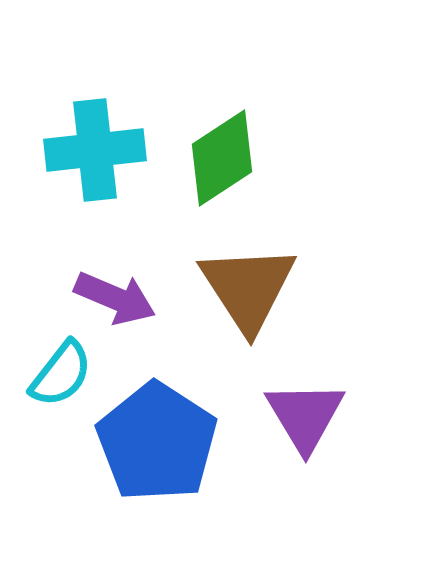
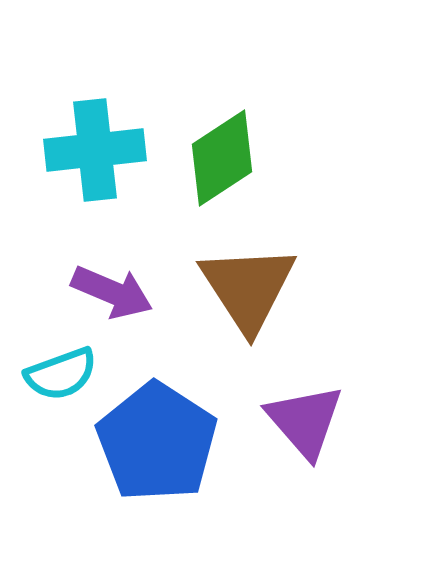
purple arrow: moved 3 px left, 6 px up
cyan semicircle: rotated 32 degrees clockwise
purple triangle: moved 5 px down; rotated 10 degrees counterclockwise
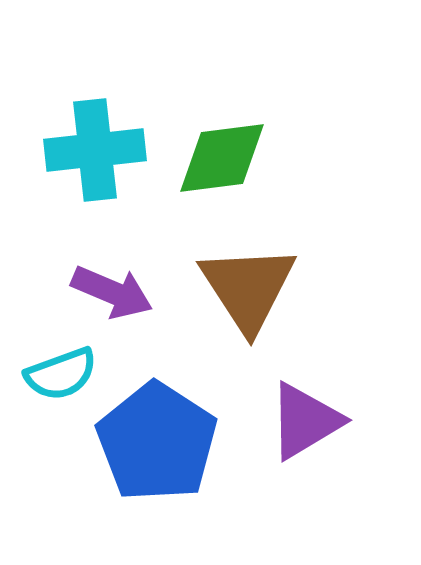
green diamond: rotated 26 degrees clockwise
purple triangle: rotated 40 degrees clockwise
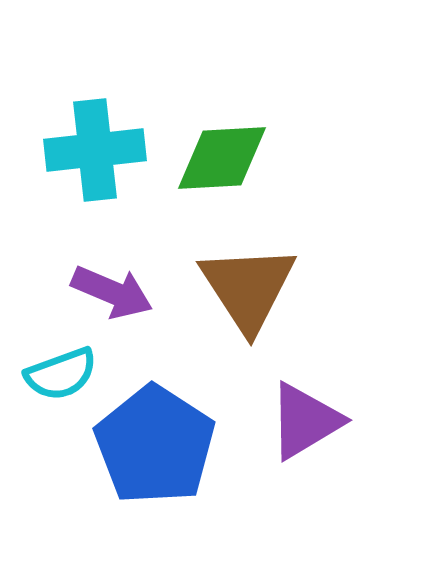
green diamond: rotated 4 degrees clockwise
blue pentagon: moved 2 px left, 3 px down
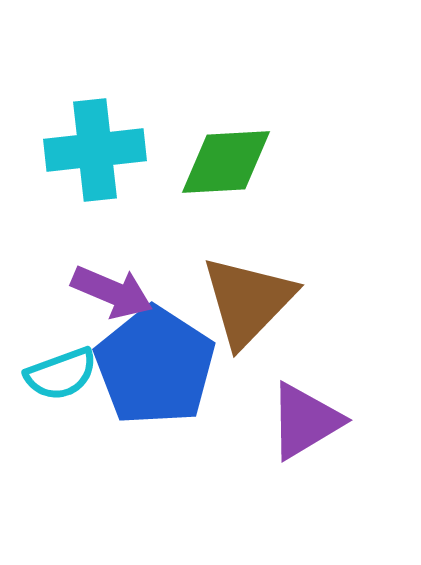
green diamond: moved 4 px right, 4 px down
brown triangle: moved 13 px down; rotated 17 degrees clockwise
blue pentagon: moved 79 px up
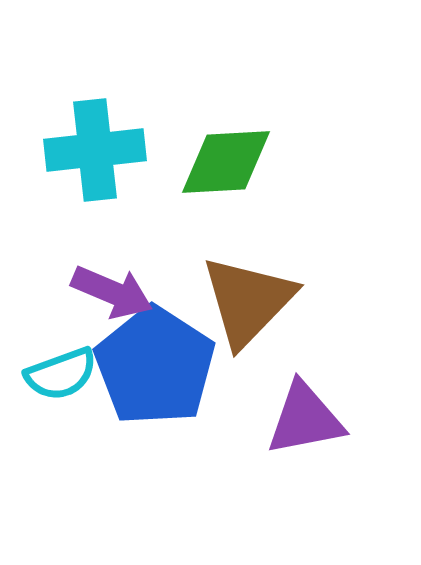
purple triangle: moved 2 px up; rotated 20 degrees clockwise
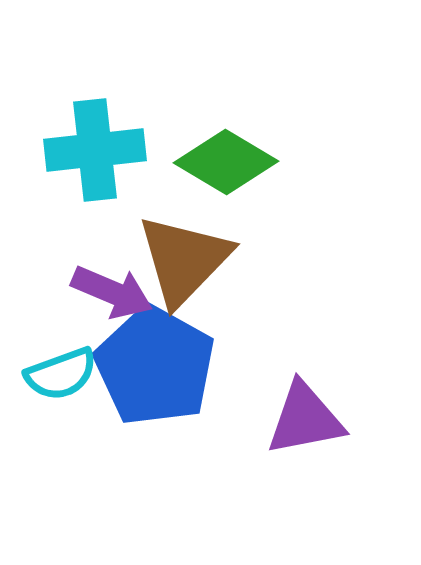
green diamond: rotated 34 degrees clockwise
brown triangle: moved 64 px left, 41 px up
blue pentagon: rotated 4 degrees counterclockwise
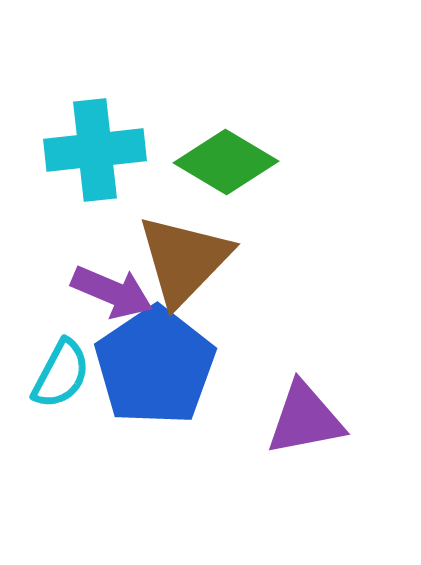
blue pentagon: rotated 9 degrees clockwise
cyan semicircle: rotated 42 degrees counterclockwise
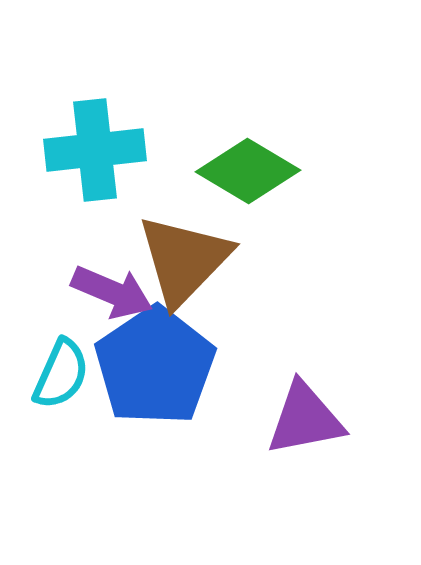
green diamond: moved 22 px right, 9 px down
cyan semicircle: rotated 4 degrees counterclockwise
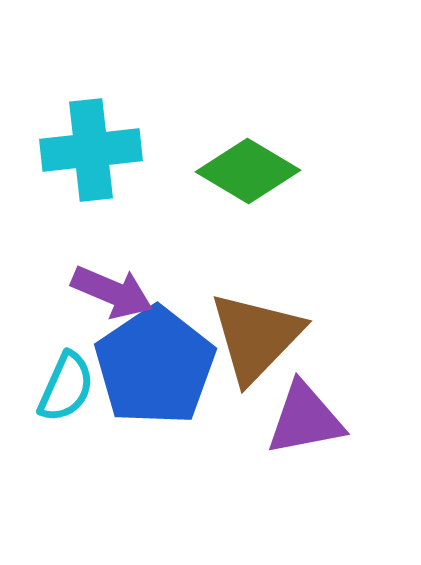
cyan cross: moved 4 px left
brown triangle: moved 72 px right, 77 px down
cyan semicircle: moved 5 px right, 13 px down
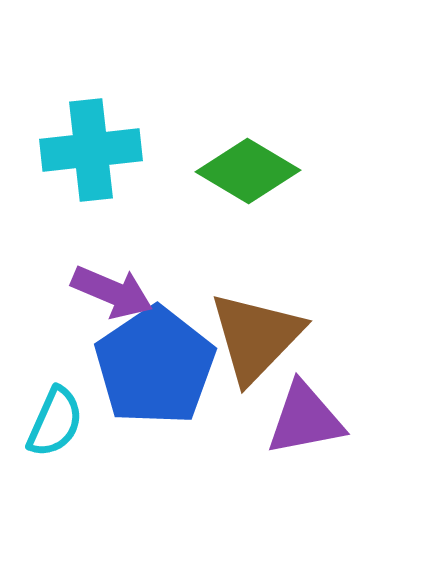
cyan semicircle: moved 11 px left, 35 px down
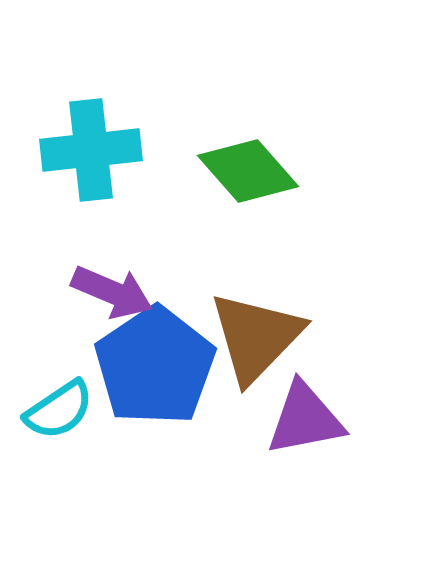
green diamond: rotated 18 degrees clockwise
cyan semicircle: moved 4 px right, 12 px up; rotated 32 degrees clockwise
